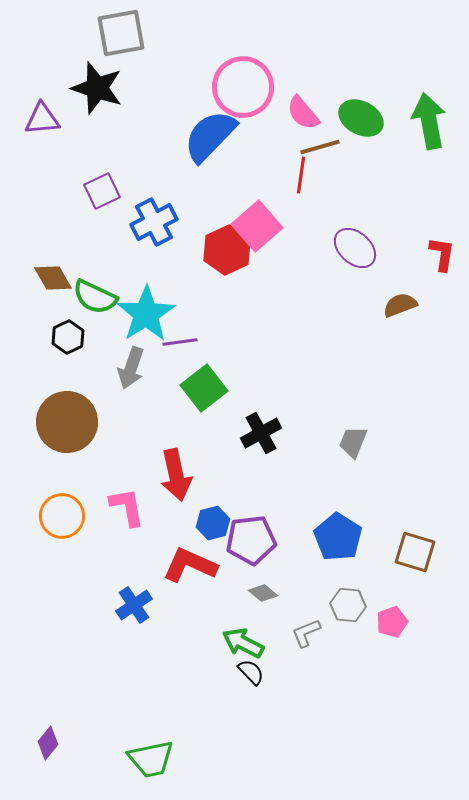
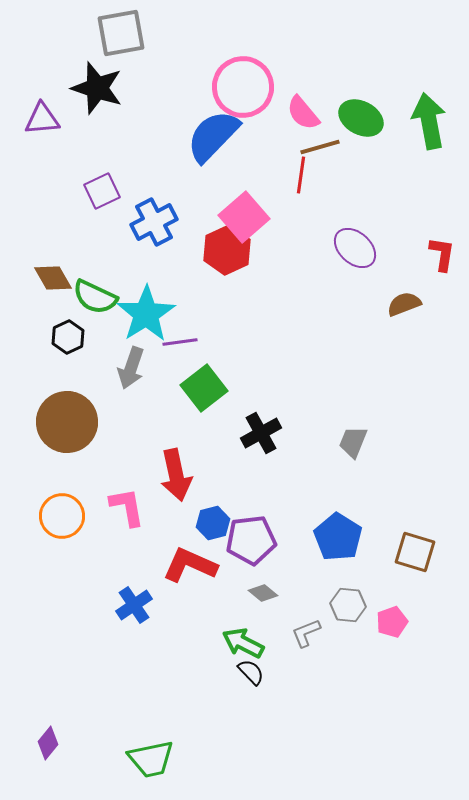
blue semicircle at (210, 136): moved 3 px right
pink square at (257, 226): moved 13 px left, 9 px up
brown semicircle at (400, 305): moved 4 px right, 1 px up
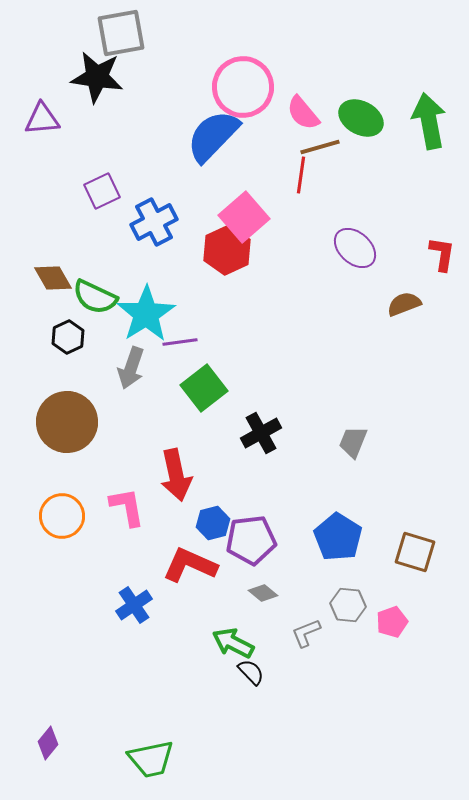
black star at (97, 88): moved 11 px up; rotated 10 degrees counterclockwise
green arrow at (243, 643): moved 10 px left
